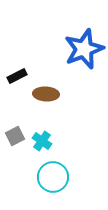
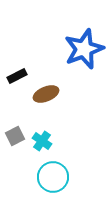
brown ellipse: rotated 25 degrees counterclockwise
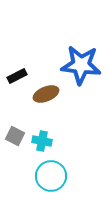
blue star: moved 3 px left, 16 px down; rotated 27 degrees clockwise
gray square: rotated 36 degrees counterclockwise
cyan cross: rotated 24 degrees counterclockwise
cyan circle: moved 2 px left, 1 px up
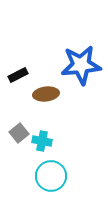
blue star: rotated 12 degrees counterclockwise
black rectangle: moved 1 px right, 1 px up
brown ellipse: rotated 15 degrees clockwise
gray square: moved 4 px right, 3 px up; rotated 24 degrees clockwise
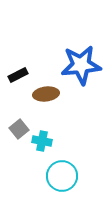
gray square: moved 4 px up
cyan circle: moved 11 px right
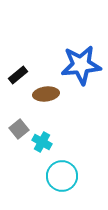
black rectangle: rotated 12 degrees counterclockwise
cyan cross: moved 1 px down; rotated 18 degrees clockwise
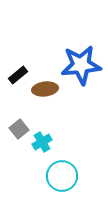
brown ellipse: moved 1 px left, 5 px up
cyan cross: rotated 30 degrees clockwise
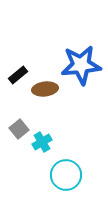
cyan circle: moved 4 px right, 1 px up
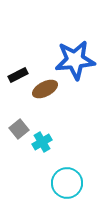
blue star: moved 6 px left, 5 px up
black rectangle: rotated 12 degrees clockwise
brown ellipse: rotated 20 degrees counterclockwise
cyan circle: moved 1 px right, 8 px down
